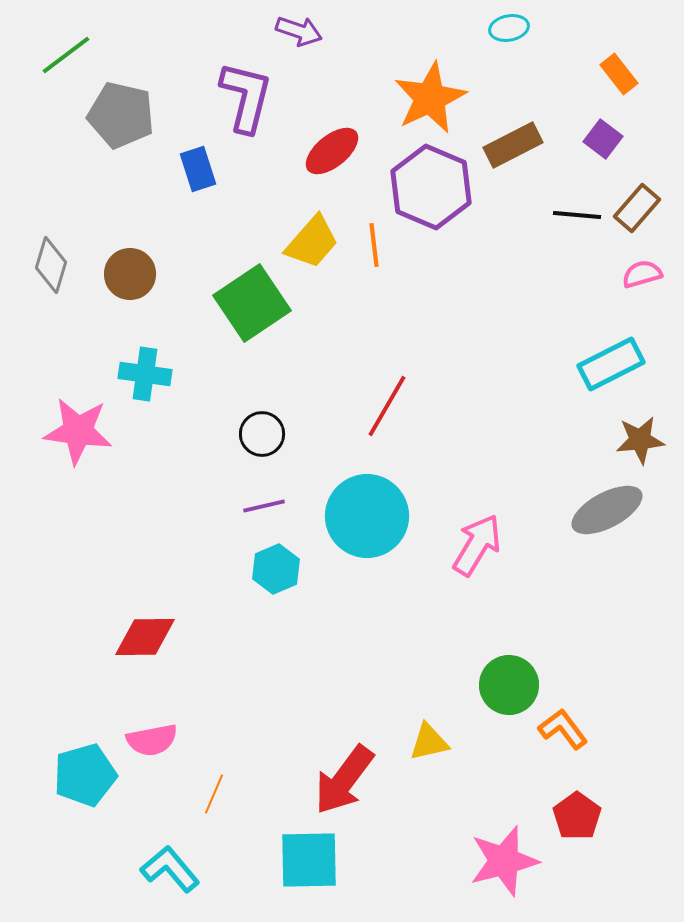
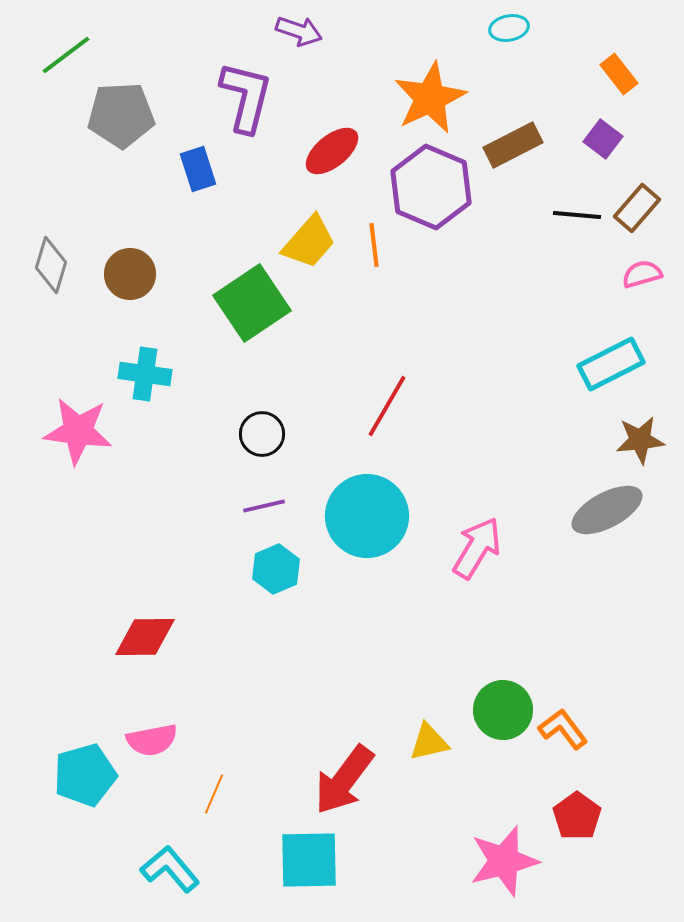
gray pentagon at (121, 115): rotated 16 degrees counterclockwise
yellow trapezoid at (312, 242): moved 3 px left
pink arrow at (477, 545): moved 3 px down
green circle at (509, 685): moved 6 px left, 25 px down
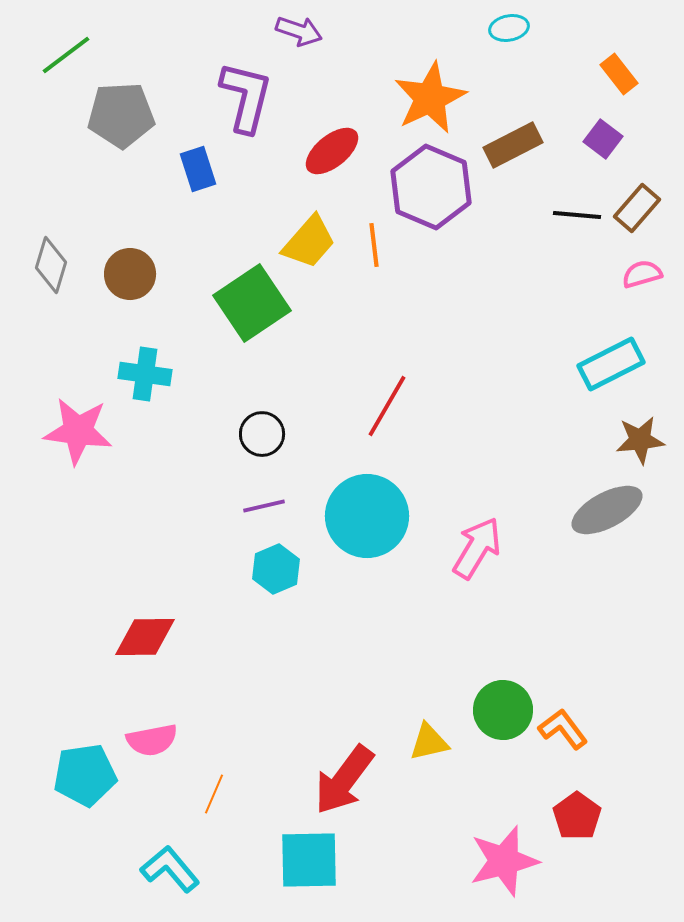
cyan pentagon at (85, 775): rotated 8 degrees clockwise
